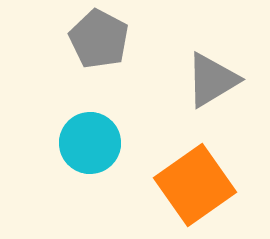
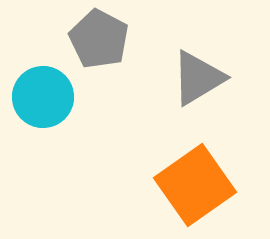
gray triangle: moved 14 px left, 2 px up
cyan circle: moved 47 px left, 46 px up
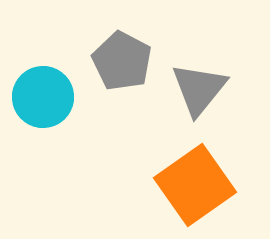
gray pentagon: moved 23 px right, 22 px down
gray triangle: moved 1 px right, 11 px down; rotated 20 degrees counterclockwise
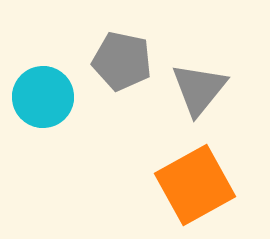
gray pentagon: rotated 16 degrees counterclockwise
orange square: rotated 6 degrees clockwise
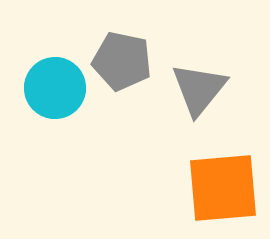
cyan circle: moved 12 px right, 9 px up
orange square: moved 28 px right, 3 px down; rotated 24 degrees clockwise
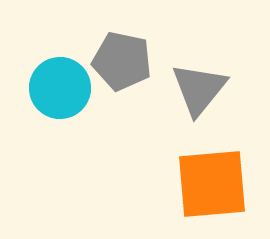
cyan circle: moved 5 px right
orange square: moved 11 px left, 4 px up
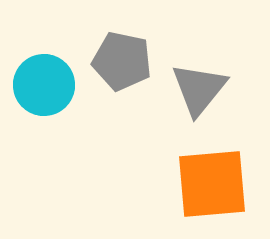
cyan circle: moved 16 px left, 3 px up
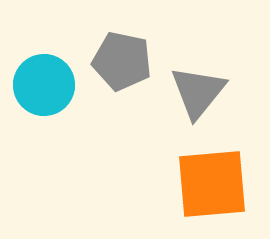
gray triangle: moved 1 px left, 3 px down
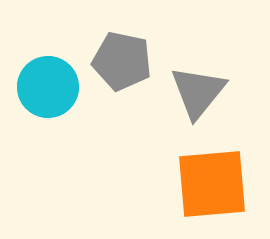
cyan circle: moved 4 px right, 2 px down
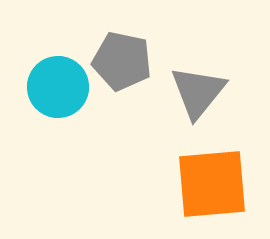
cyan circle: moved 10 px right
